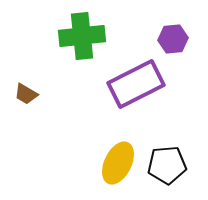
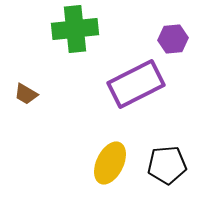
green cross: moved 7 px left, 7 px up
yellow ellipse: moved 8 px left
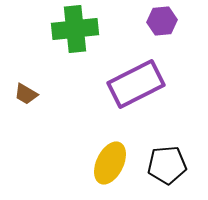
purple hexagon: moved 11 px left, 18 px up
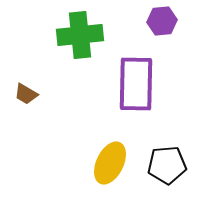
green cross: moved 5 px right, 6 px down
purple rectangle: rotated 62 degrees counterclockwise
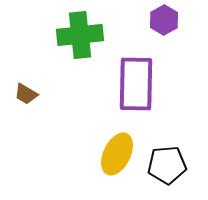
purple hexagon: moved 2 px right, 1 px up; rotated 24 degrees counterclockwise
yellow ellipse: moved 7 px right, 9 px up
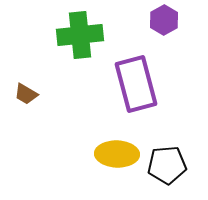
purple rectangle: rotated 16 degrees counterclockwise
yellow ellipse: rotated 66 degrees clockwise
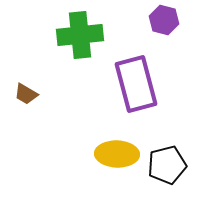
purple hexagon: rotated 16 degrees counterclockwise
black pentagon: rotated 9 degrees counterclockwise
